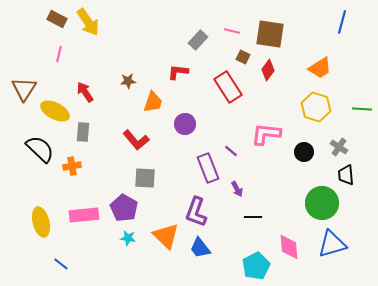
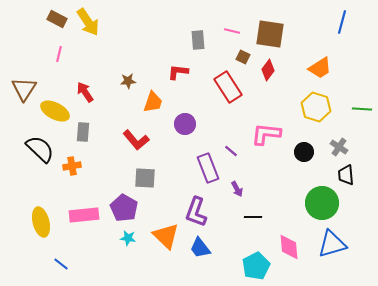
gray rectangle at (198, 40): rotated 48 degrees counterclockwise
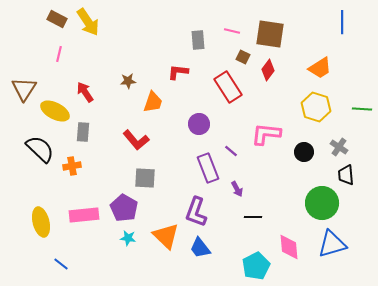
blue line at (342, 22): rotated 15 degrees counterclockwise
purple circle at (185, 124): moved 14 px right
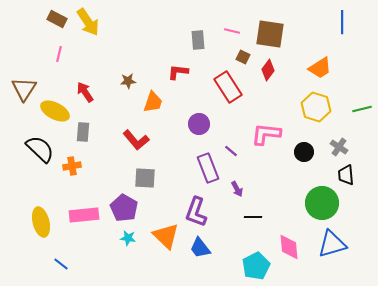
green line at (362, 109): rotated 18 degrees counterclockwise
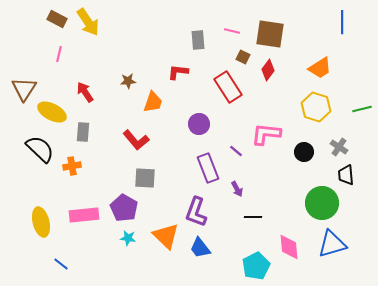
yellow ellipse at (55, 111): moved 3 px left, 1 px down
purple line at (231, 151): moved 5 px right
